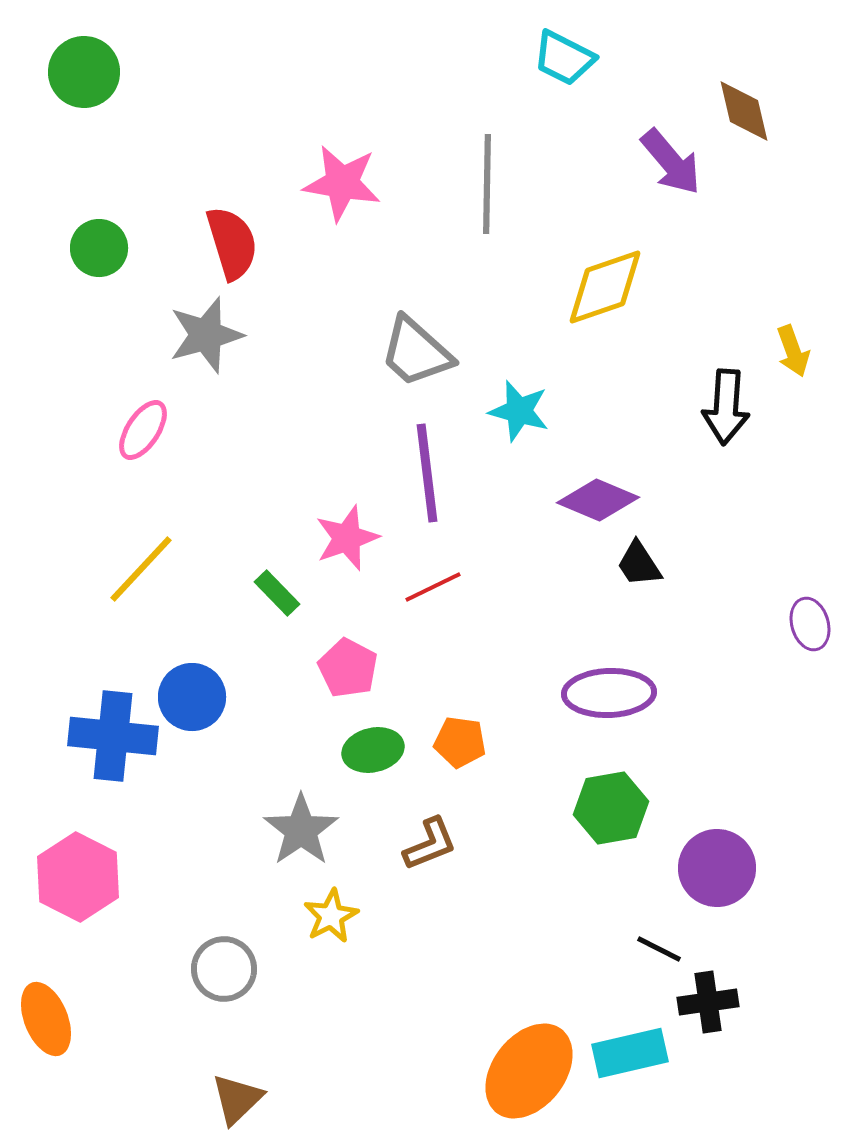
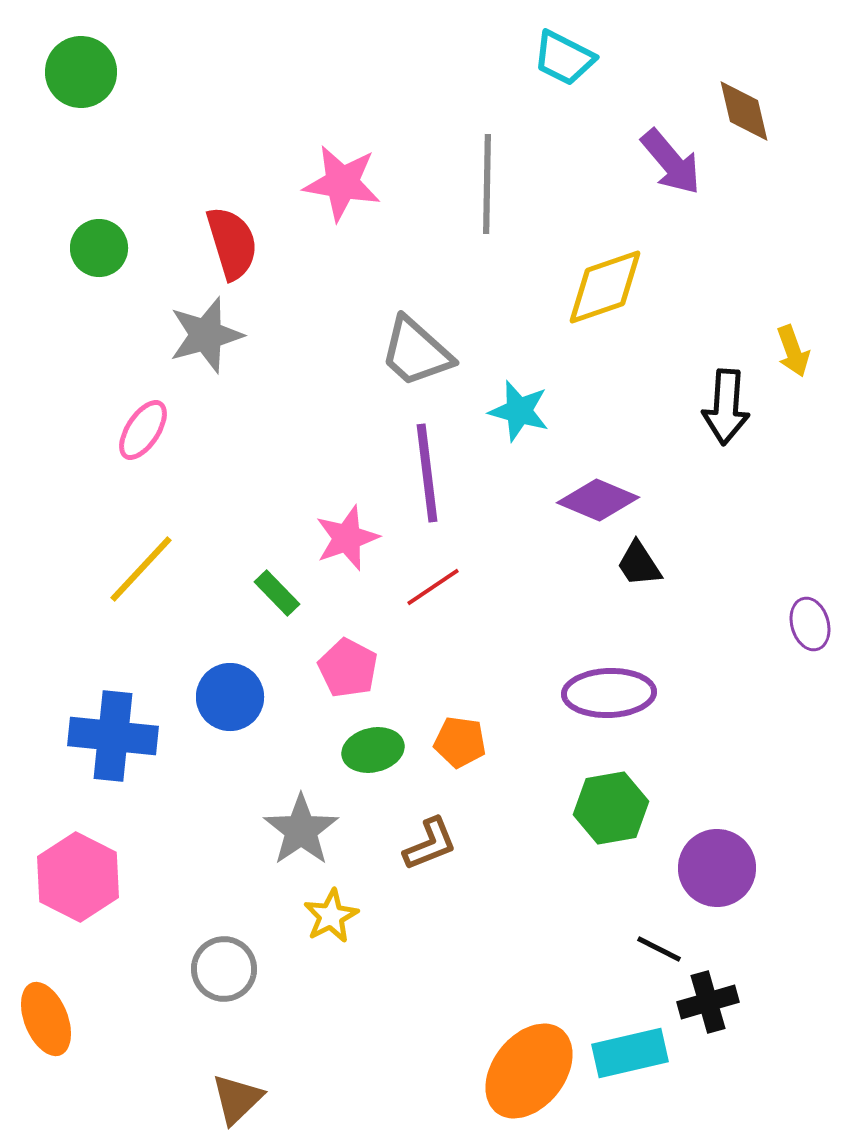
green circle at (84, 72): moved 3 px left
red line at (433, 587): rotated 8 degrees counterclockwise
blue circle at (192, 697): moved 38 px right
black cross at (708, 1002): rotated 8 degrees counterclockwise
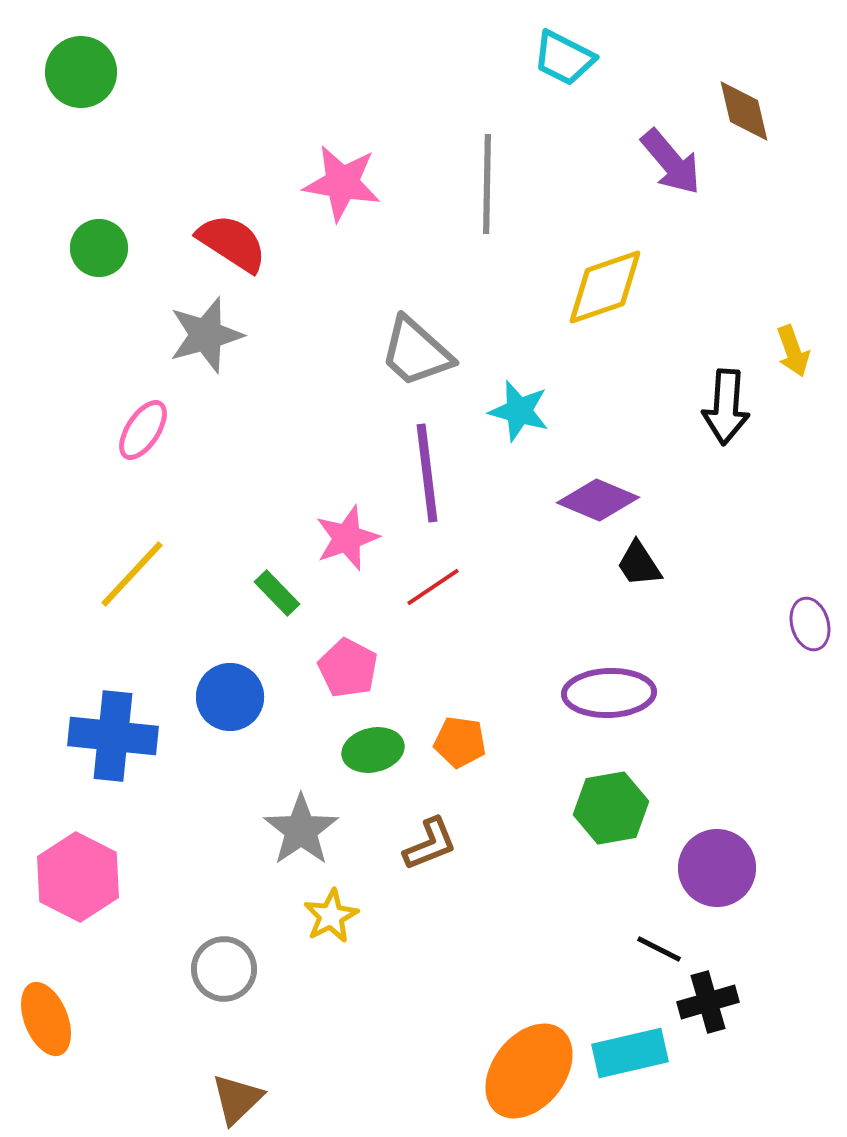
red semicircle at (232, 243): rotated 40 degrees counterclockwise
yellow line at (141, 569): moved 9 px left, 5 px down
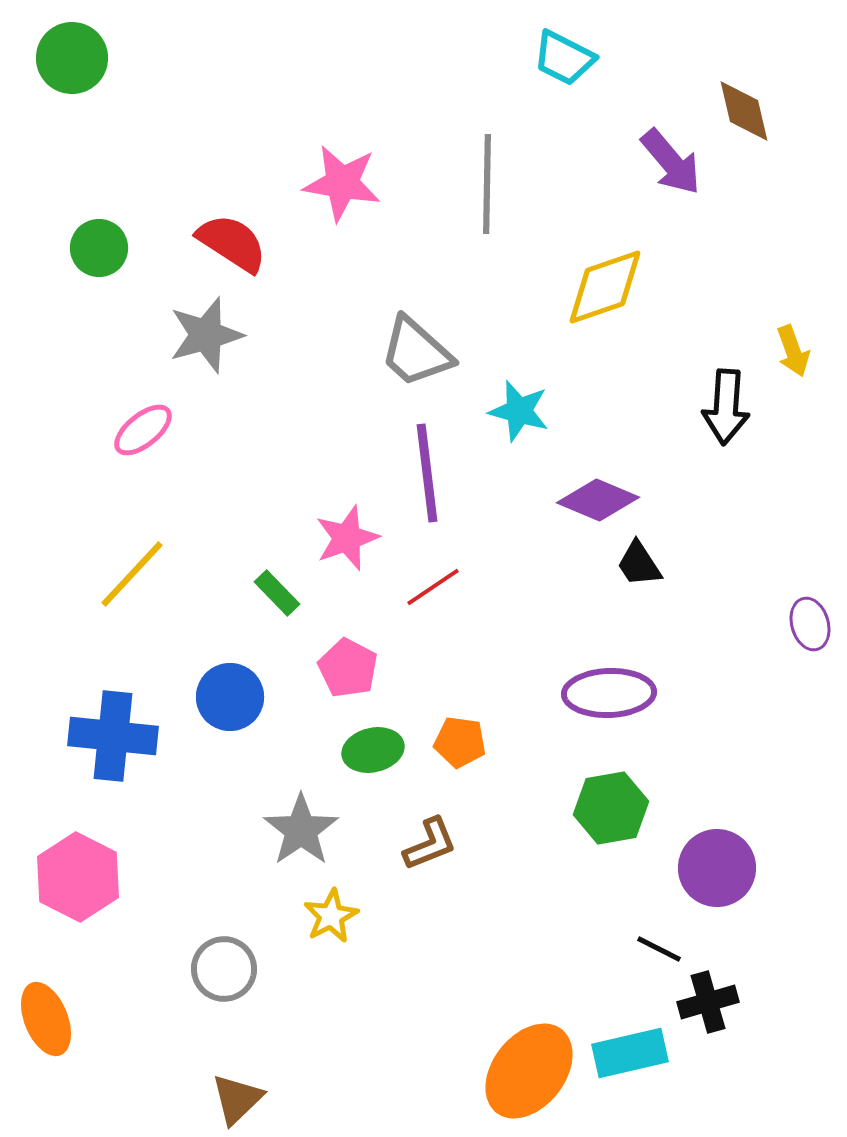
green circle at (81, 72): moved 9 px left, 14 px up
pink ellipse at (143, 430): rotated 18 degrees clockwise
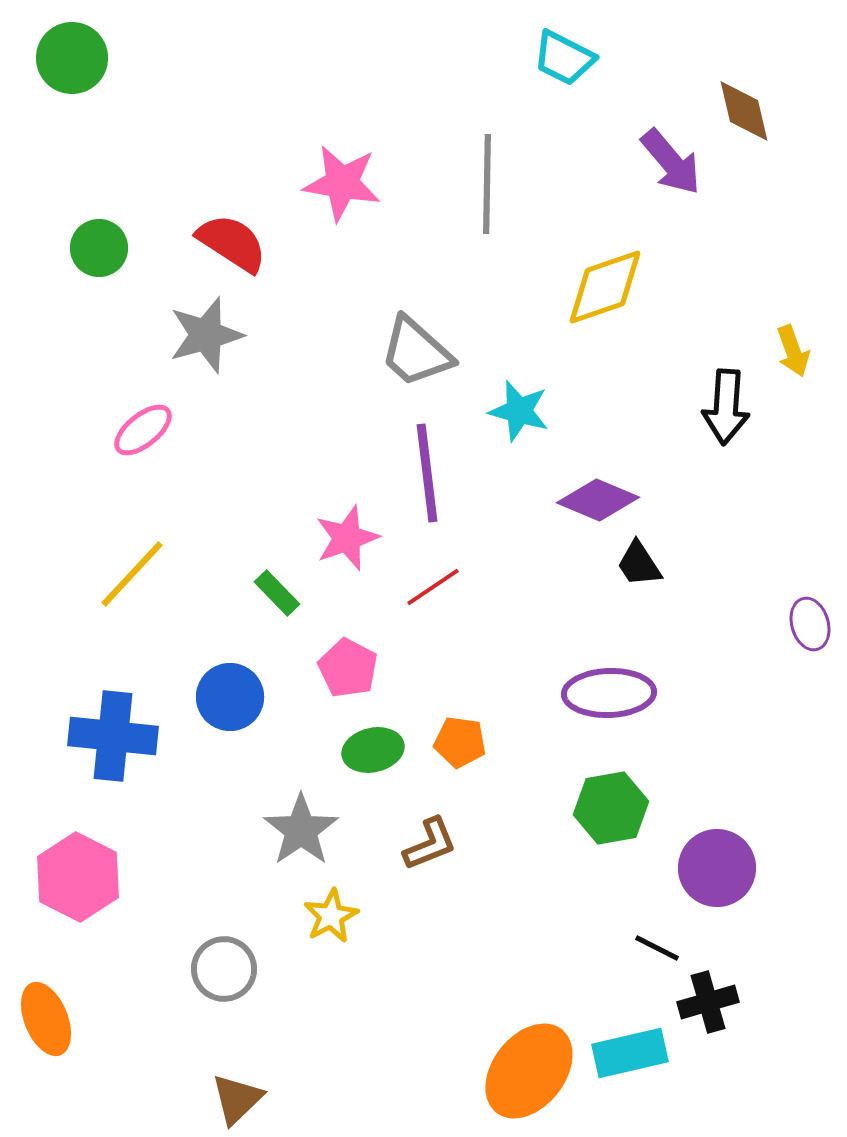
black line at (659, 949): moved 2 px left, 1 px up
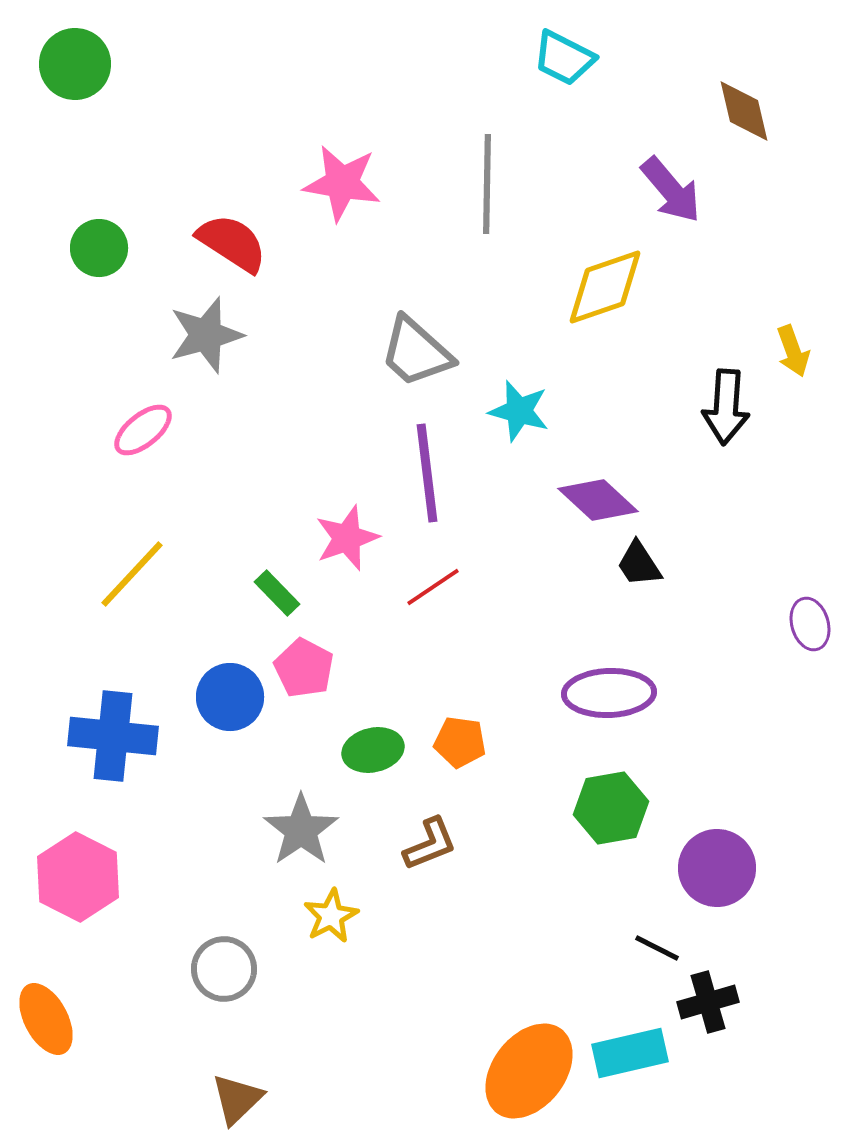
green circle at (72, 58): moved 3 px right, 6 px down
purple arrow at (671, 162): moved 28 px down
purple diamond at (598, 500): rotated 20 degrees clockwise
pink pentagon at (348, 668): moved 44 px left
orange ellipse at (46, 1019): rotated 6 degrees counterclockwise
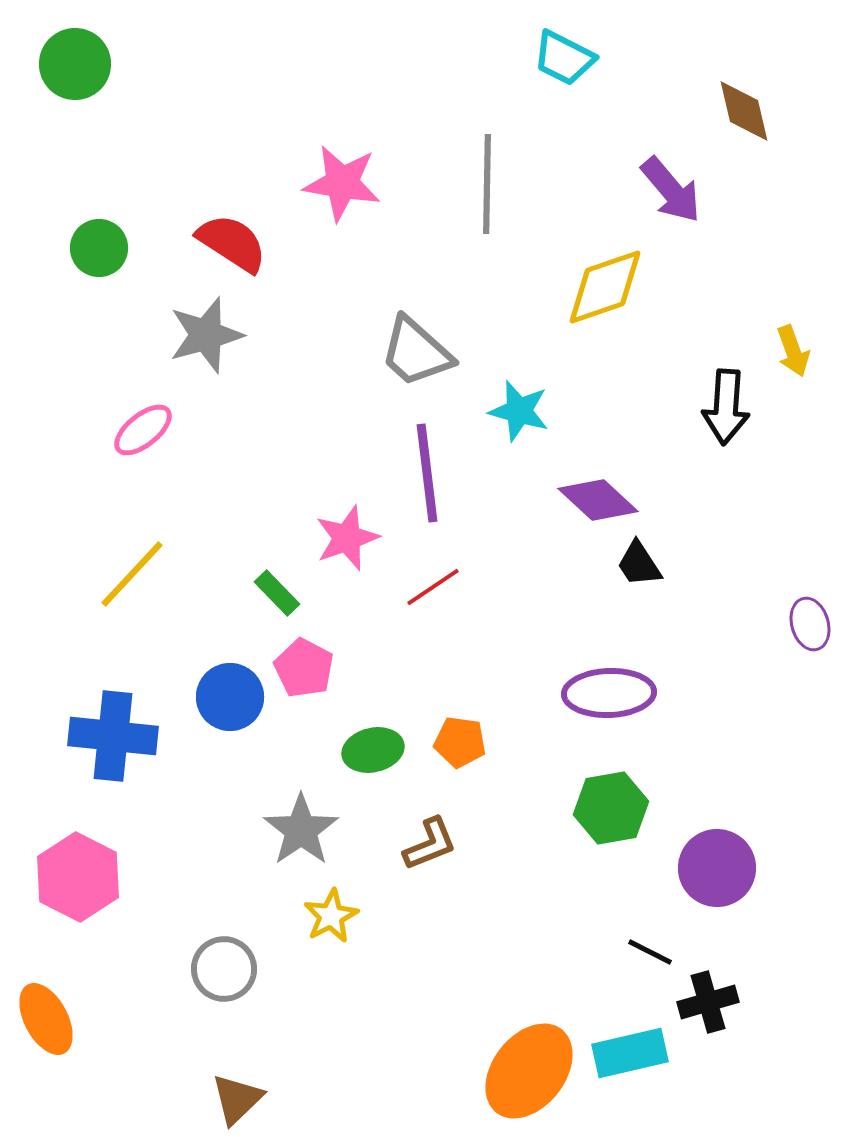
black line at (657, 948): moved 7 px left, 4 px down
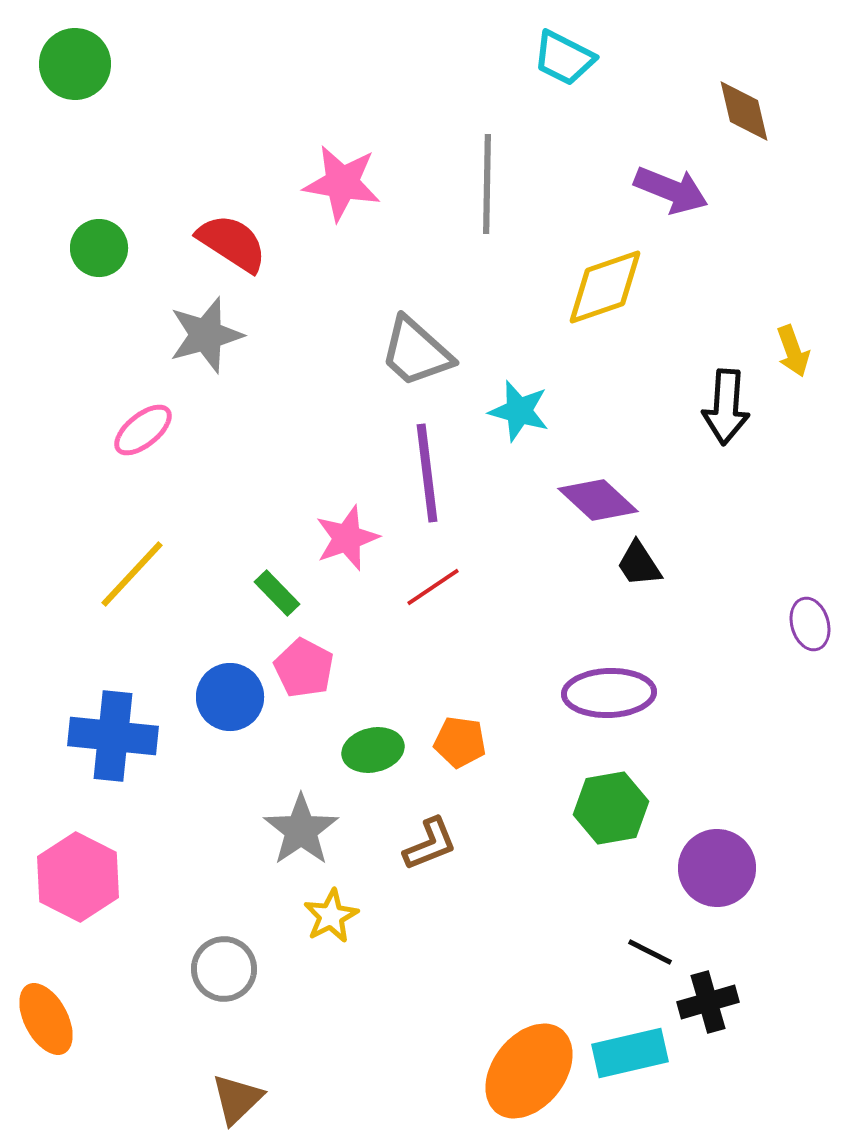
purple arrow at (671, 190): rotated 28 degrees counterclockwise
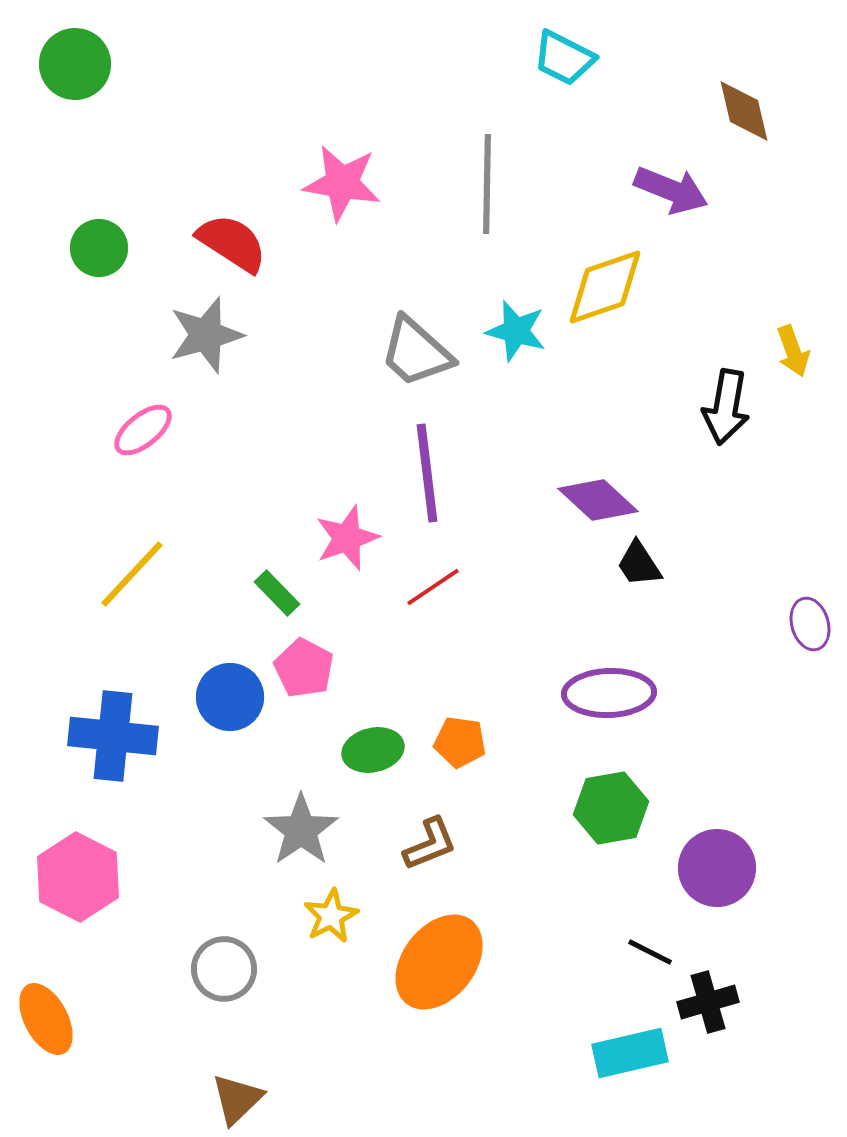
black arrow at (726, 407): rotated 6 degrees clockwise
cyan star at (519, 411): moved 3 px left, 80 px up
orange ellipse at (529, 1071): moved 90 px left, 109 px up
